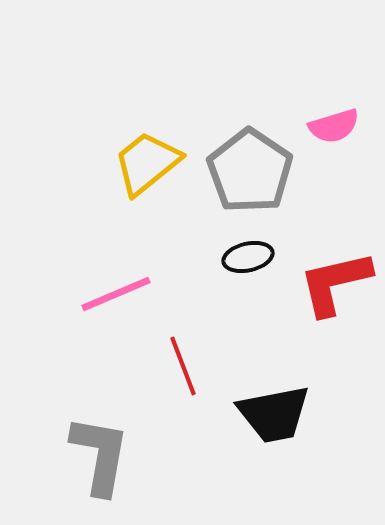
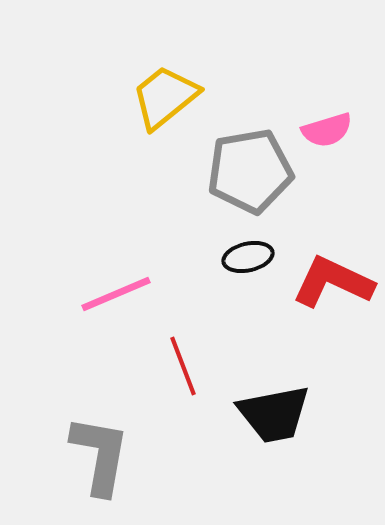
pink semicircle: moved 7 px left, 4 px down
yellow trapezoid: moved 18 px right, 66 px up
gray pentagon: rotated 28 degrees clockwise
red L-shape: moved 2 px left, 1 px up; rotated 38 degrees clockwise
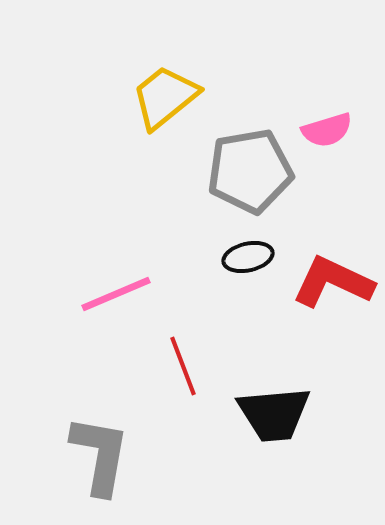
black trapezoid: rotated 6 degrees clockwise
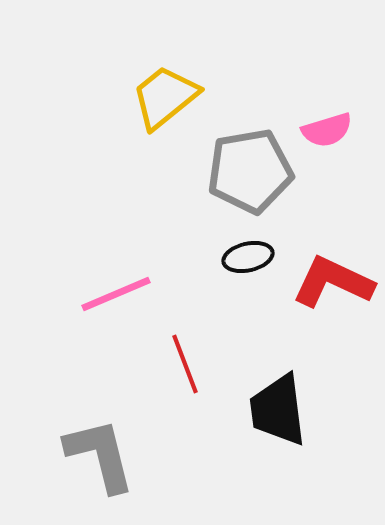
red line: moved 2 px right, 2 px up
black trapezoid: moved 4 px right, 4 px up; rotated 88 degrees clockwise
gray L-shape: rotated 24 degrees counterclockwise
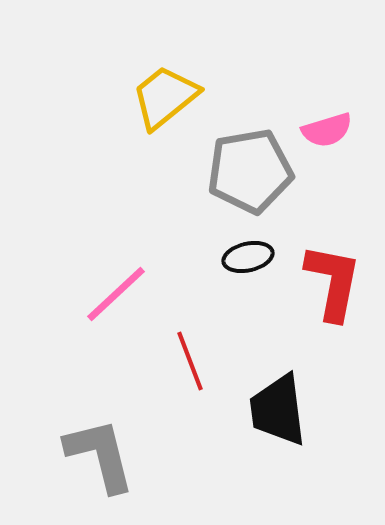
red L-shape: rotated 76 degrees clockwise
pink line: rotated 20 degrees counterclockwise
red line: moved 5 px right, 3 px up
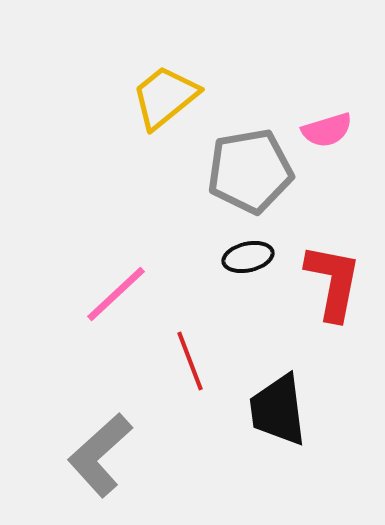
gray L-shape: rotated 118 degrees counterclockwise
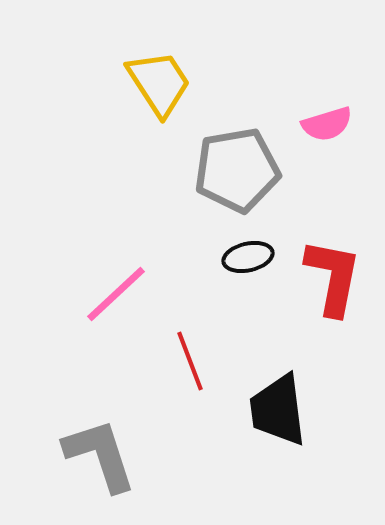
yellow trapezoid: moved 6 px left, 14 px up; rotated 96 degrees clockwise
pink semicircle: moved 6 px up
gray pentagon: moved 13 px left, 1 px up
red L-shape: moved 5 px up
gray L-shape: rotated 114 degrees clockwise
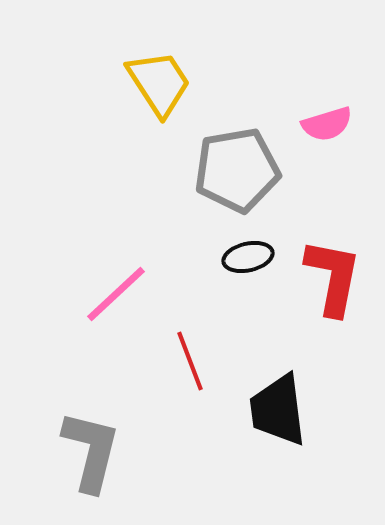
gray L-shape: moved 9 px left, 4 px up; rotated 32 degrees clockwise
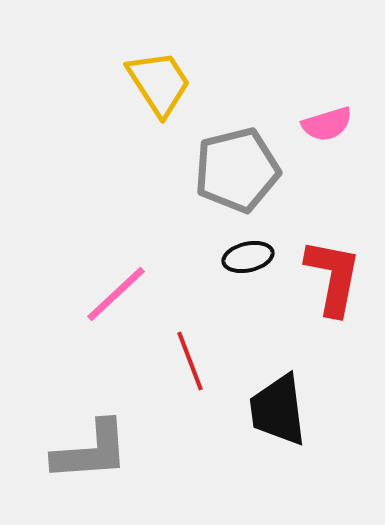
gray pentagon: rotated 4 degrees counterclockwise
gray L-shape: rotated 72 degrees clockwise
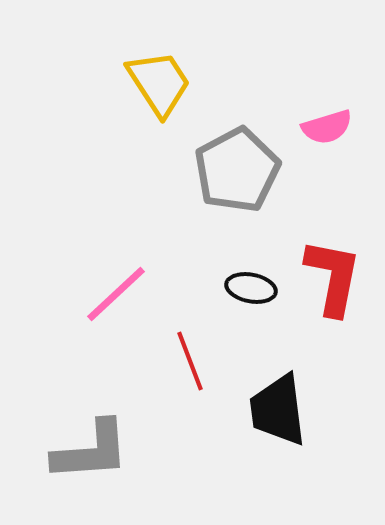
pink semicircle: moved 3 px down
gray pentagon: rotated 14 degrees counterclockwise
black ellipse: moved 3 px right, 31 px down; rotated 24 degrees clockwise
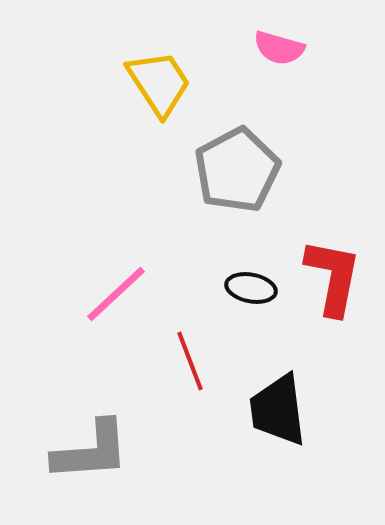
pink semicircle: moved 48 px left, 79 px up; rotated 33 degrees clockwise
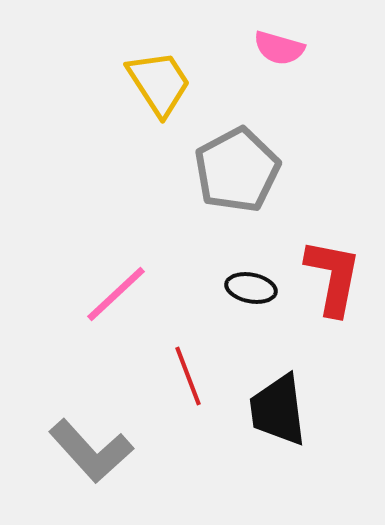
red line: moved 2 px left, 15 px down
gray L-shape: rotated 52 degrees clockwise
